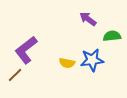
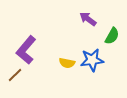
green semicircle: rotated 126 degrees clockwise
purple L-shape: rotated 12 degrees counterclockwise
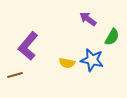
green semicircle: moved 1 px down
purple L-shape: moved 2 px right, 4 px up
blue star: rotated 20 degrees clockwise
brown line: rotated 28 degrees clockwise
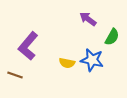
brown line: rotated 35 degrees clockwise
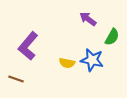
brown line: moved 1 px right, 4 px down
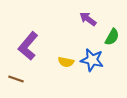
yellow semicircle: moved 1 px left, 1 px up
